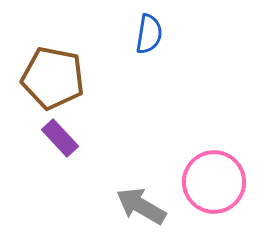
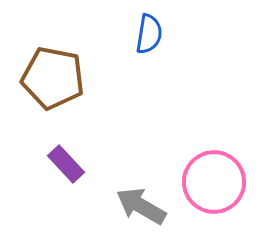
purple rectangle: moved 6 px right, 26 px down
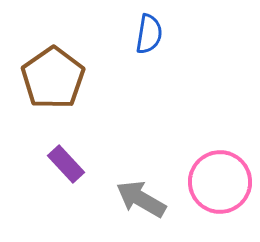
brown pentagon: rotated 26 degrees clockwise
pink circle: moved 6 px right
gray arrow: moved 7 px up
